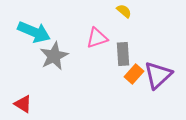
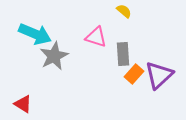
cyan arrow: moved 1 px right, 2 px down
pink triangle: moved 1 px left, 1 px up; rotated 35 degrees clockwise
purple triangle: moved 1 px right
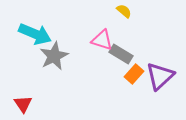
pink triangle: moved 6 px right, 3 px down
gray rectangle: moved 2 px left; rotated 55 degrees counterclockwise
purple triangle: moved 1 px right, 1 px down
red triangle: rotated 24 degrees clockwise
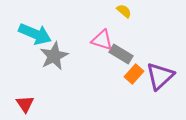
red triangle: moved 2 px right
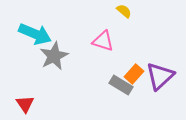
pink triangle: moved 1 px right, 1 px down
gray rectangle: moved 31 px down
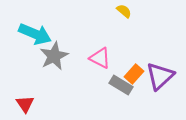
pink triangle: moved 3 px left, 17 px down; rotated 10 degrees clockwise
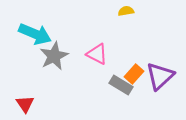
yellow semicircle: moved 2 px right; rotated 49 degrees counterclockwise
pink triangle: moved 3 px left, 4 px up
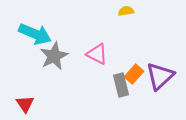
gray rectangle: rotated 45 degrees clockwise
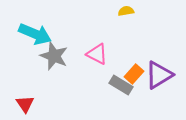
gray star: rotated 24 degrees counterclockwise
purple triangle: moved 1 px left, 1 px up; rotated 12 degrees clockwise
gray rectangle: rotated 45 degrees counterclockwise
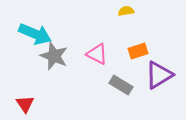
orange rectangle: moved 4 px right, 23 px up; rotated 30 degrees clockwise
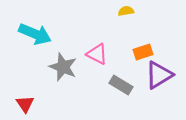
orange rectangle: moved 5 px right, 1 px down
gray star: moved 9 px right, 11 px down
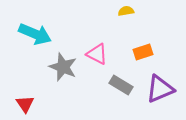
purple triangle: moved 1 px right, 14 px down; rotated 8 degrees clockwise
